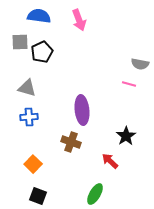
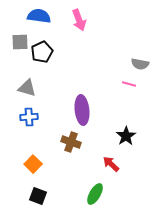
red arrow: moved 1 px right, 3 px down
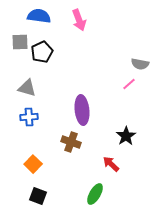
pink line: rotated 56 degrees counterclockwise
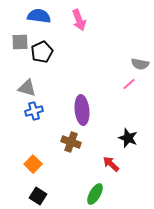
blue cross: moved 5 px right, 6 px up; rotated 12 degrees counterclockwise
black star: moved 2 px right, 2 px down; rotated 18 degrees counterclockwise
black square: rotated 12 degrees clockwise
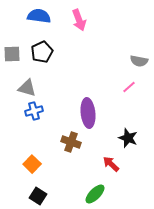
gray square: moved 8 px left, 12 px down
gray semicircle: moved 1 px left, 3 px up
pink line: moved 3 px down
purple ellipse: moved 6 px right, 3 px down
orange square: moved 1 px left
green ellipse: rotated 15 degrees clockwise
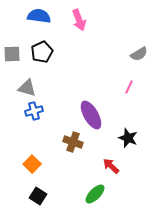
gray semicircle: moved 7 px up; rotated 42 degrees counterclockwise
pink line: rotated 24 degrees counterclockwise
purple ellipse: moved 3 px right, 2 px down; rotated 24 degrees counterclockwise
brown cross: moved 2 px right
red arrow: moved 2 px down
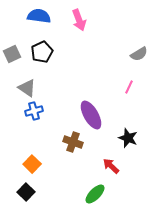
gray square: rotated 24 degrees counterclockwise
gray triangle: rotated 18 degrees clockwise
black square: moved 12 px left, 4 px up; rotated 12 degrees clockwise
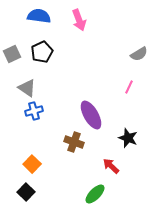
brown cross: moved 1 px right
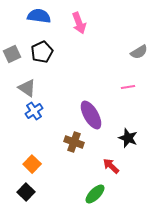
pink arrow: moved 3 px down
gray semicircle: moved 2 px up
pink line: moved 1 px left; rotated 56 degrees clockwise
blue cross: rotated 18 degrees counterclockwise
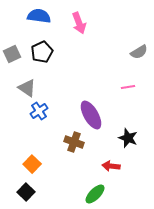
blue cross: moved 5 px right
red arrow: rotated 36 degrees counterclockwise
